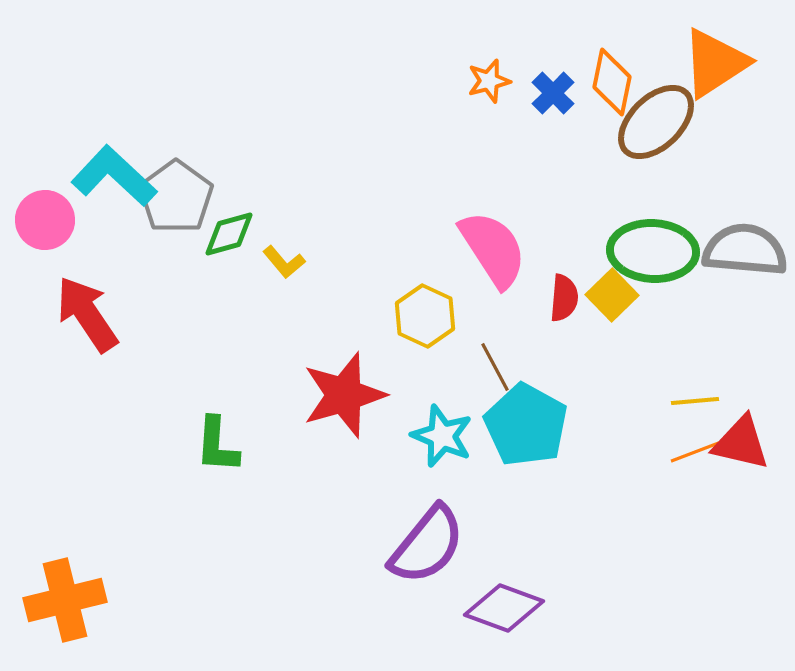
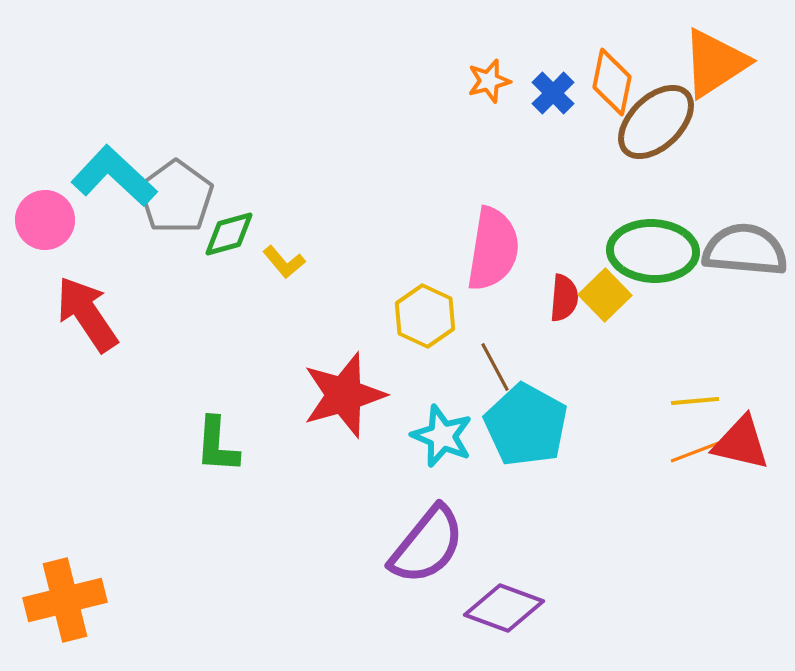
pink semicircle: rotated 42 degrees clockwise
yellow square: moved 7 px left
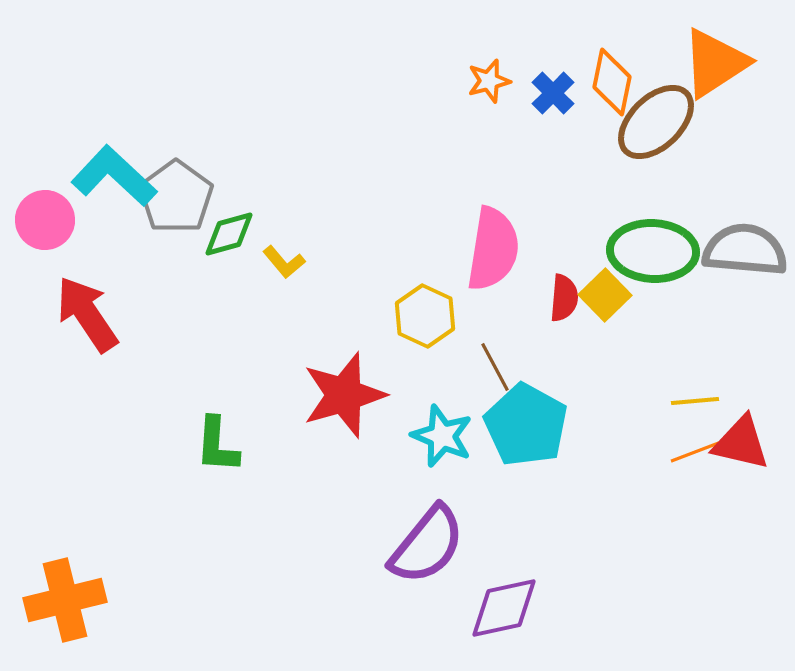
purple diamond: rotated 32 degrees counterclockwise
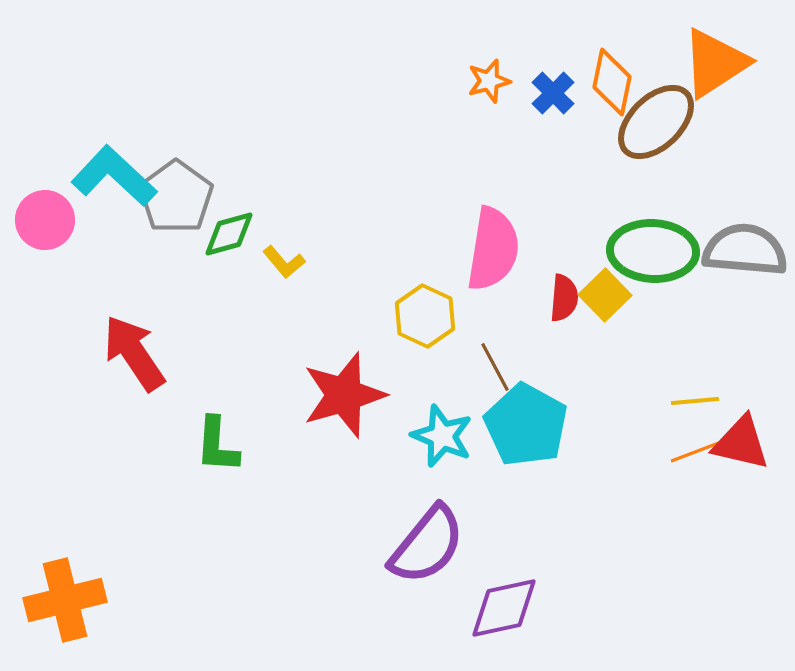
red arrow: moved 47 px right, 39 px down
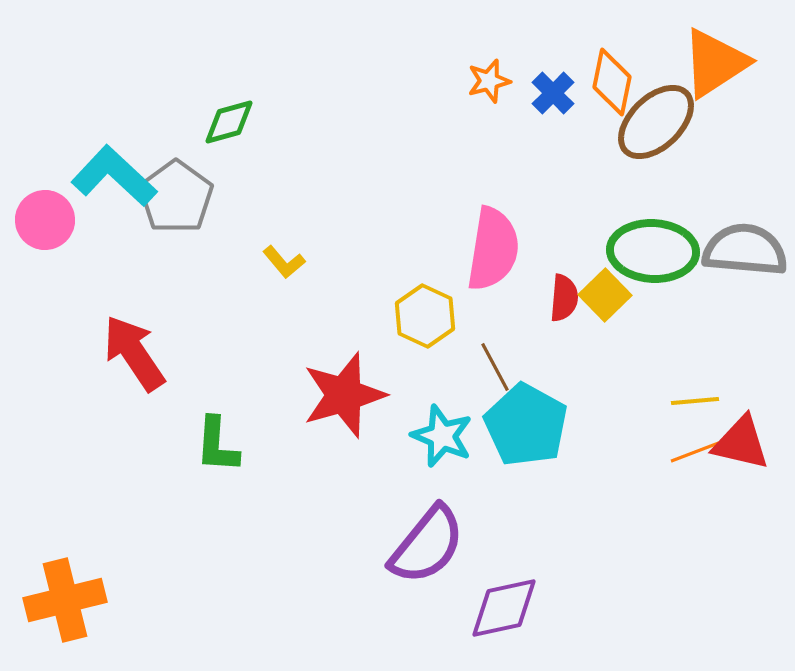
green diamond: moved 112 px up
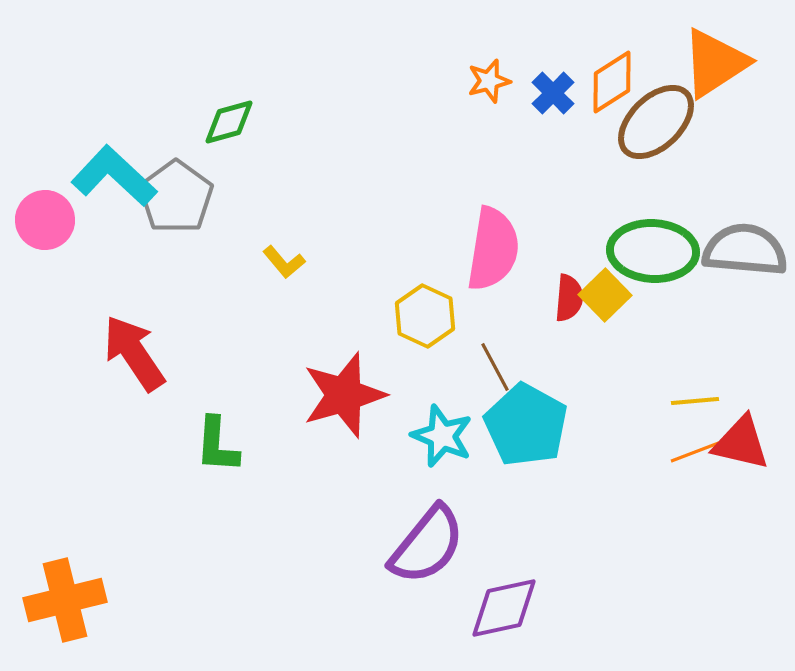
orange diamond: rotated 46 degrees clockwise
red semicircle: moved 5 px right
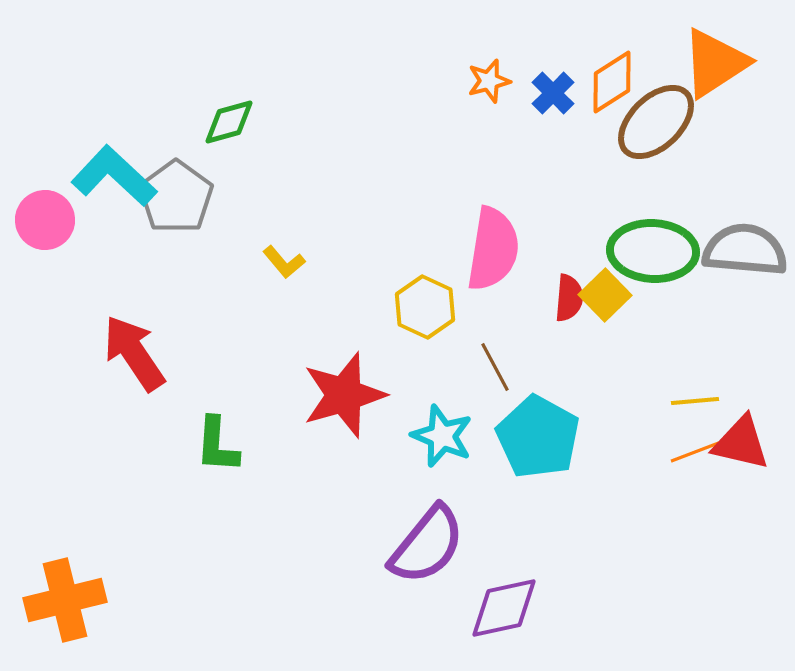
yellow hexagon: moved 9 px up
cyan pentagon: moved 12 px right, 12 px down
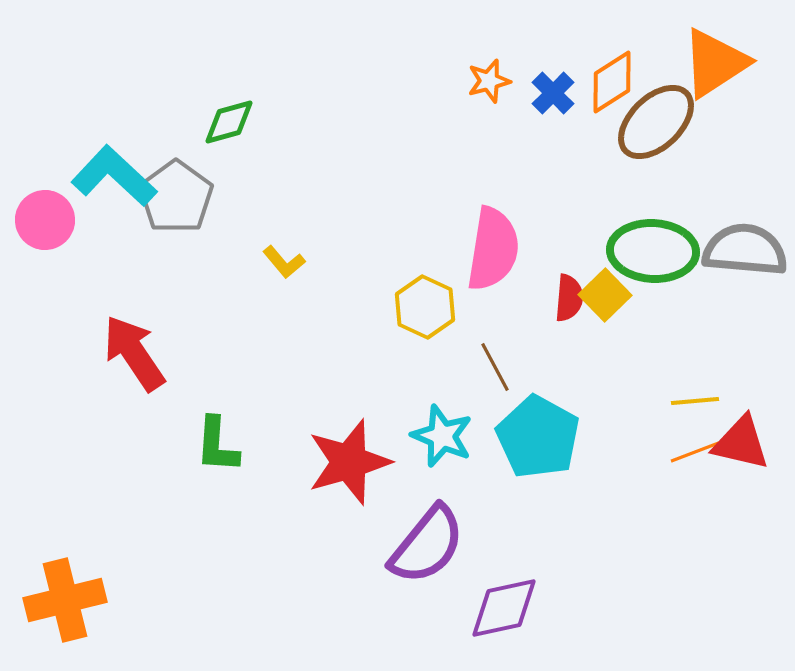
red star: moved 5 px right, 67 px down
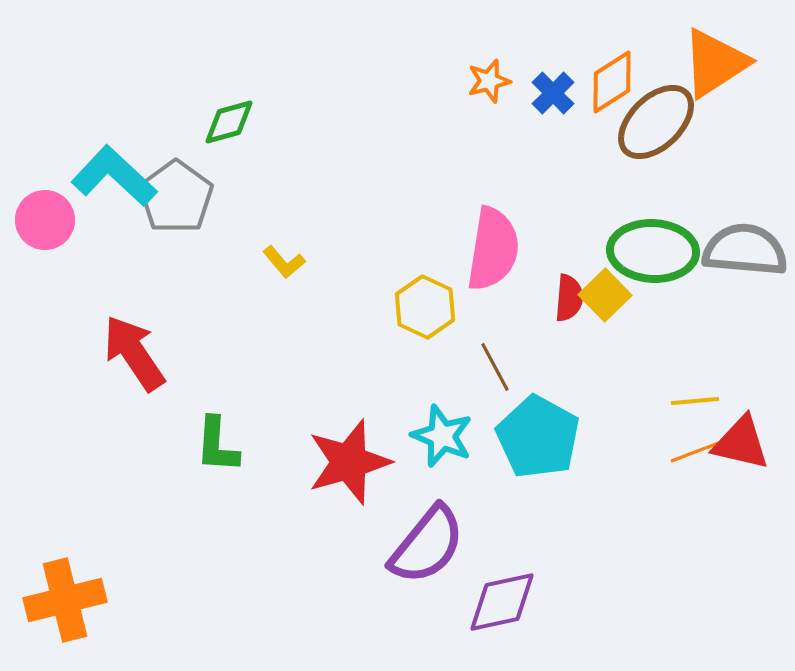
purple diamond: moved 2 px left, 6 px up
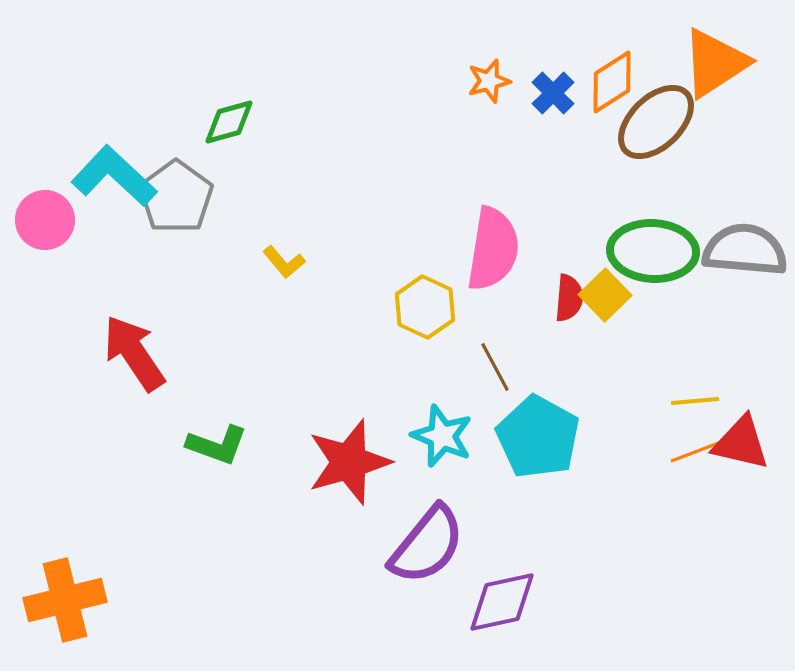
green L-shape: rotated 74 degrees counterclockwise
